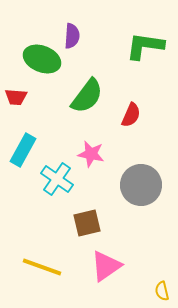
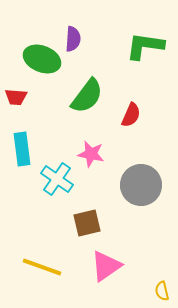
purple semicircle: moved 1 px right, 3 px down
cyan rectangle: moved 1 px left, 1 px up; rotated 36 degrees counterclockwise
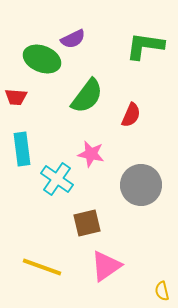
purple semicircle: rotated 60 degrees clockwise
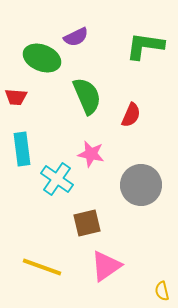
purple semicircle: moved 3 px right, 2 px up
green ellipse: moved 1 px up
green semicircle: rotated 60 degrees counterclockwise
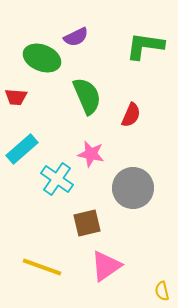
cyan rectangle: rotated 56 degrees clockwise
gray circle: moved 8 px left, 3 px down
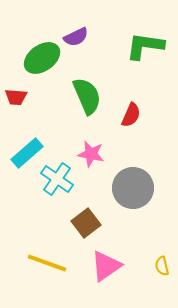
green ellipse: rotated 57 degrees counterclockwise
cyan rectangle: moved 5 px right, 4 px down
brown square: moved 1 px left; rotated 24 degrees counterclockwise
yellow line: moved 5 px right, 4 px up
yellow semicircle: moved 25 px up
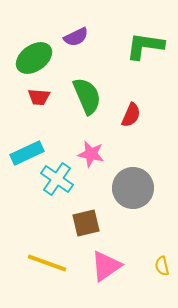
green ellipse: moved 8 px left
red trapezoid: moved 23 px right
cyan rectangle: rotated 16 degrees clockwise
brown square: rotated 24 degrees clockwise
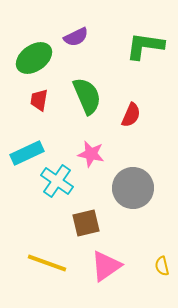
red trapezoid: moved 3 px down; rotated 95 degrees clockwise
cyan cross: moved 2 px down
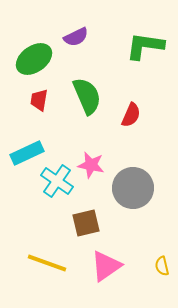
green ellipse: moved 1 px down
pink star: moved 11 px down
